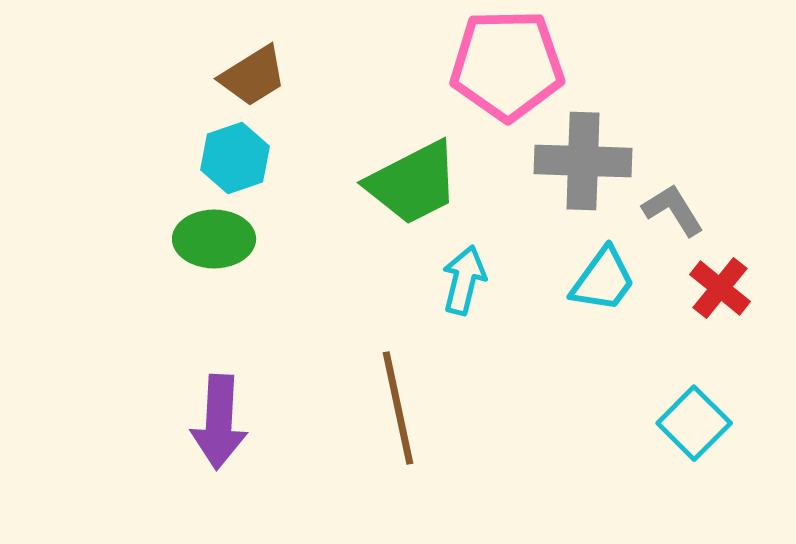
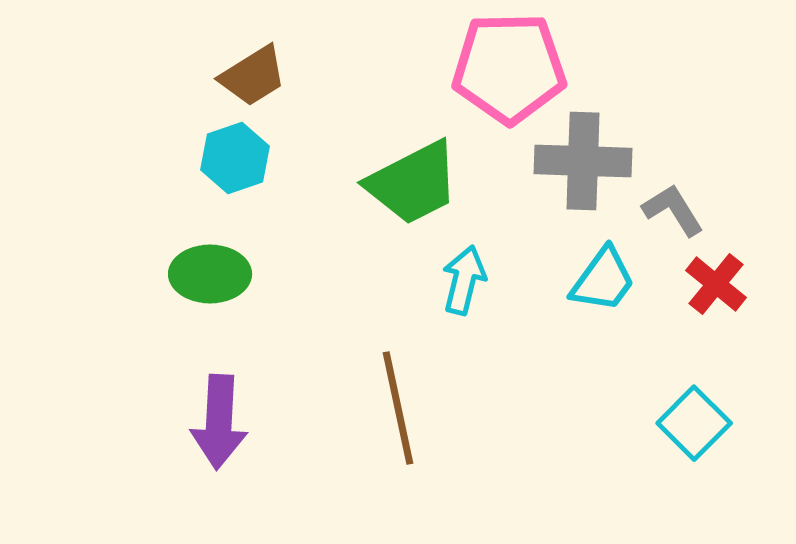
pink pentagon: moved 2 px right, 3 px down
green ellipse: moved 4 px left, 35 px down
red cross: moved 4 px left, 4 px up
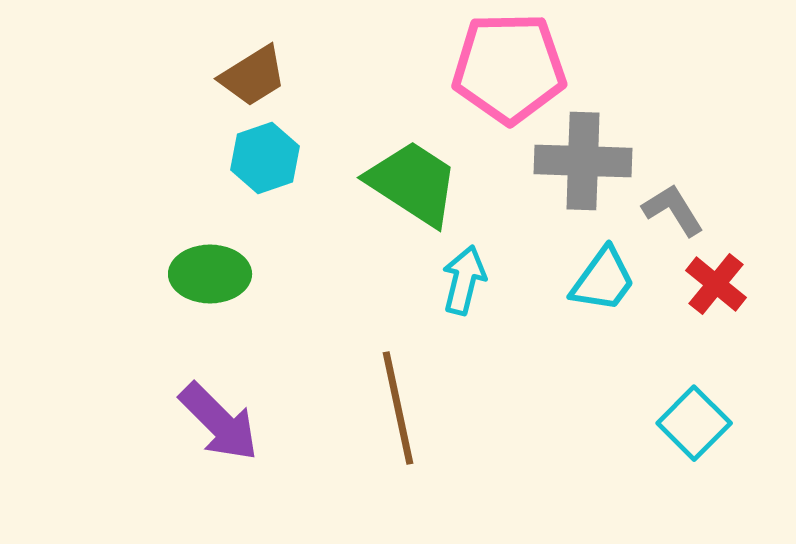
cyan hexagon: moved 30 px right
green trapezoid: rotated 120 degrees counterclockwise
purple arrow: rotated 48 degrees counterclockwise
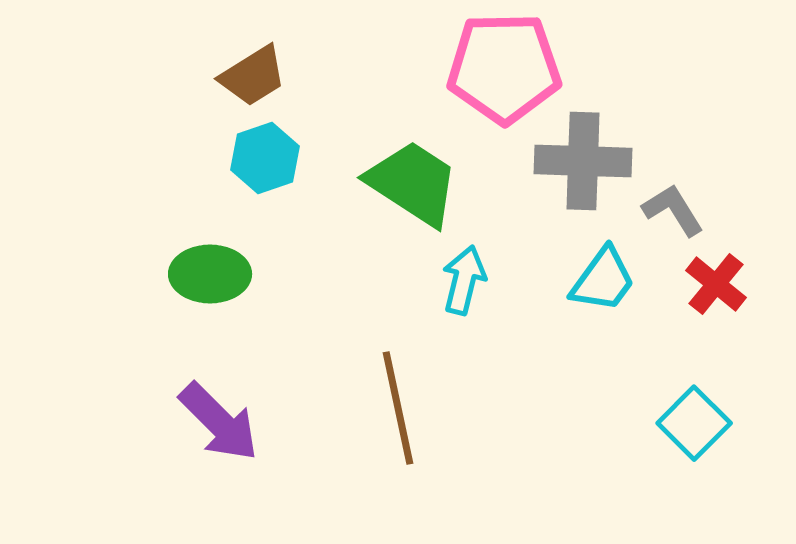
pink pentagon: moved 5 px left
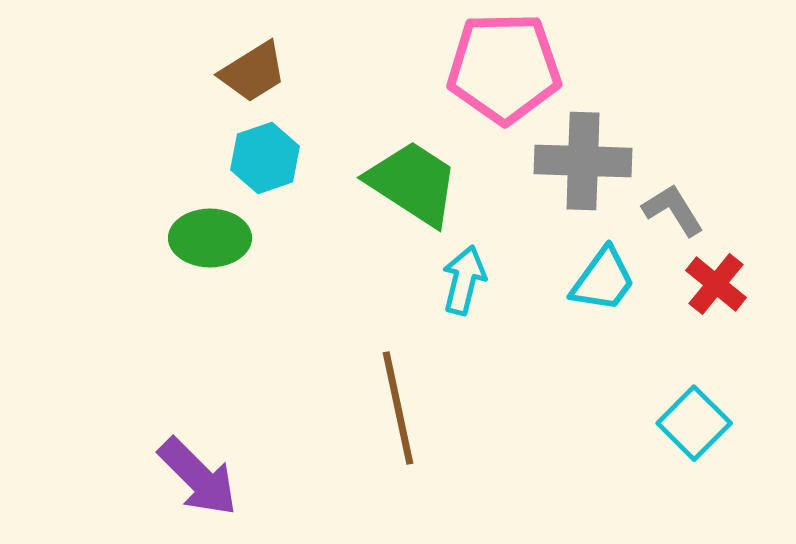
brown trapezoid: moved 4 px up
green ellipse: moved 36 px up
purple arrow: moved 21 px left, 55 px down
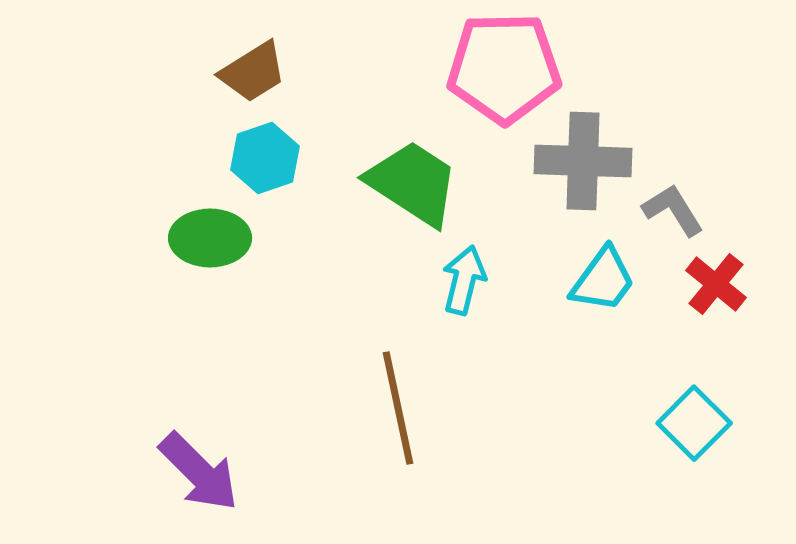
purple arrow: moved 1 px right, 5 px up
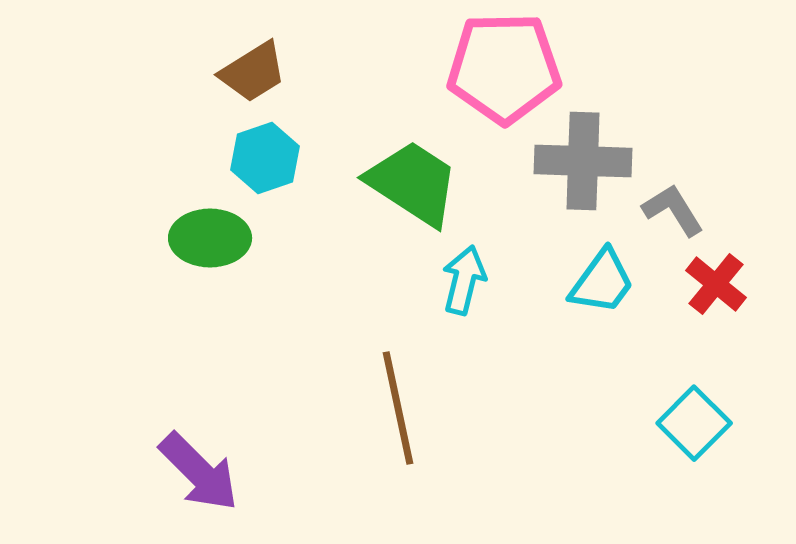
cyan trapezoid: moved 1 px left, 2 px down
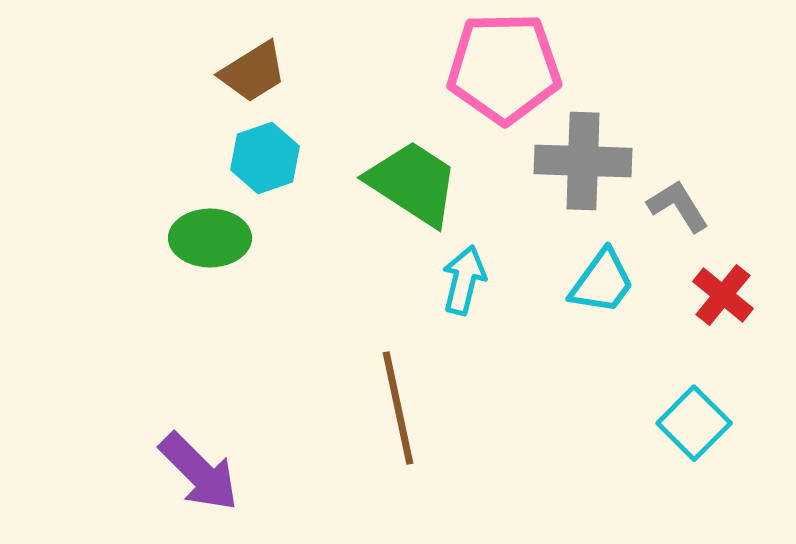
gray L-shape: moved 5 px right, 4 px up
red cross: moved 7 px right, 11 px down
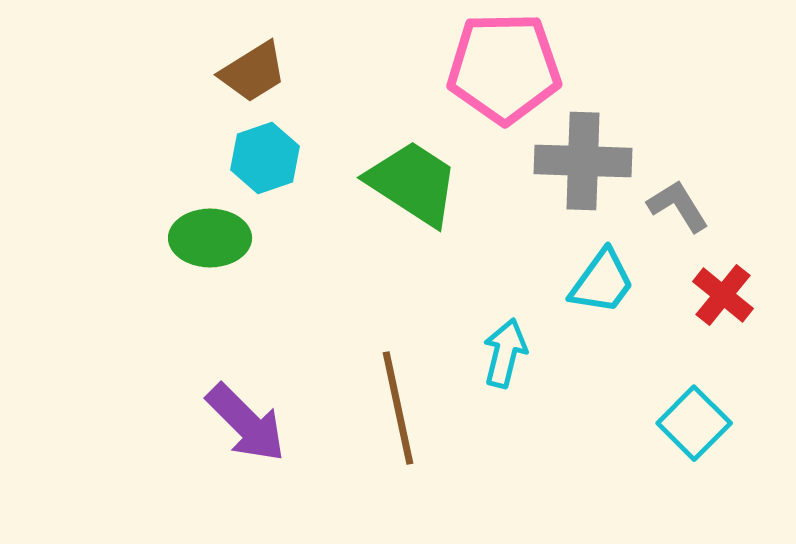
cyan arrow: moved 41 px right, 73 px down
purple arrow: moved 47 px right, 49 px up
